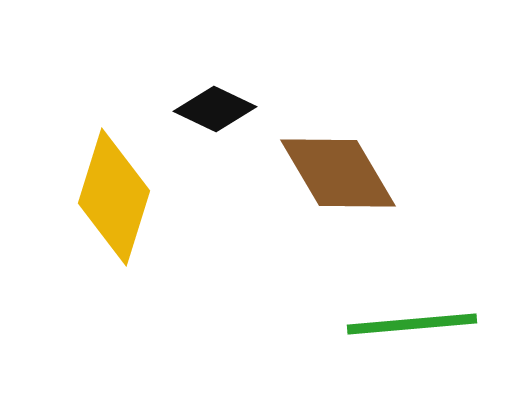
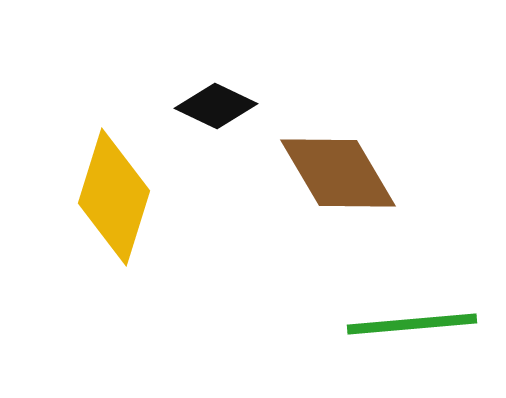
black diamond: moved 1 px right, 3 px up
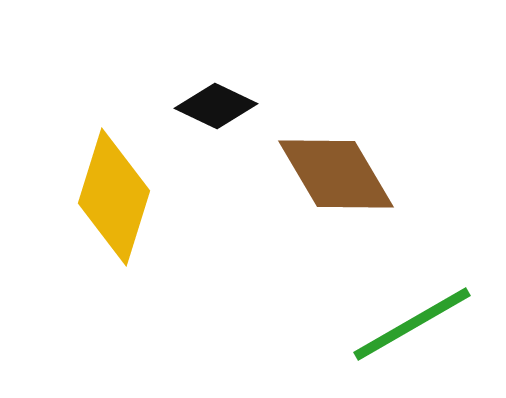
brown diamond: moved 2 px left, 1 px down
green line: rotated 25 degrees counterclockwise
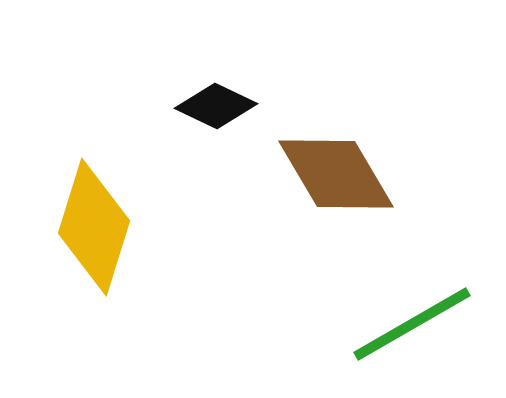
yellow diamond: moved 20 px left, 30 px down
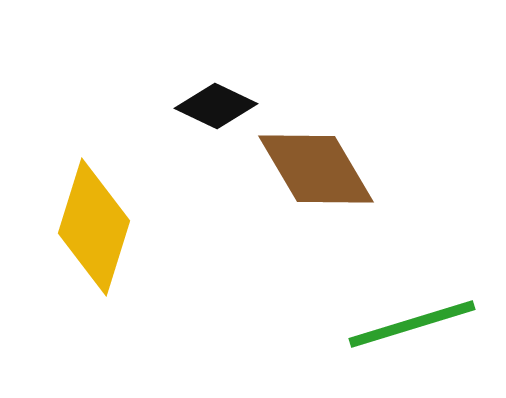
brown diamond: moved 20 px left, 5 px up
green line: rotated 13 degrees clockwise
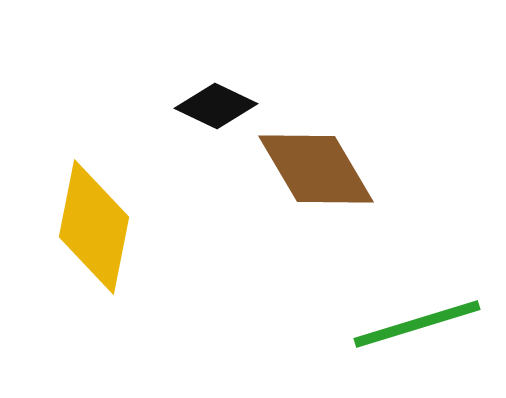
yellow diamond: rotated 6 degrees counterclockwise
green line: moved 5 px right
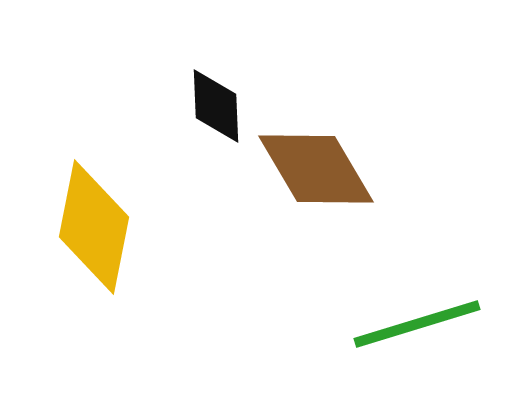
black diamond: rotated 62 degrees clockwise
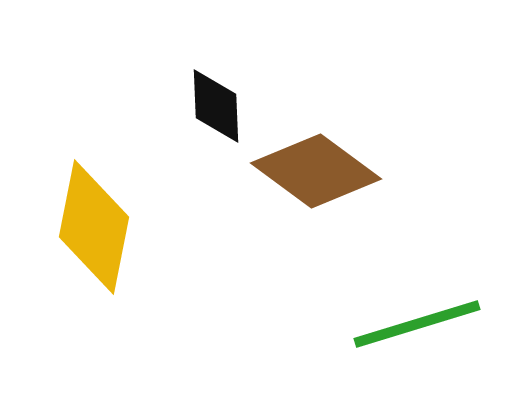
brown diamond: moved 2 px down; rotated 23 degrees counterclockwise
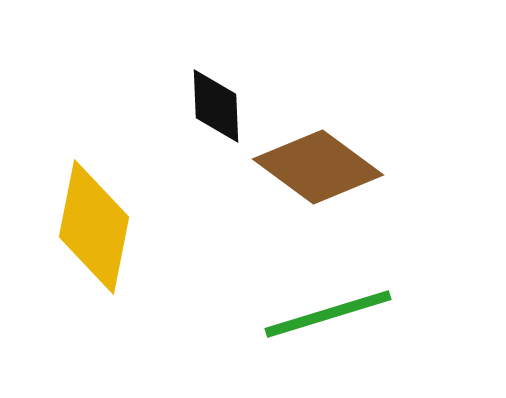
brown diamond: moved 2 px right, 4 px up
green line: moved 89 px left, 10 px up
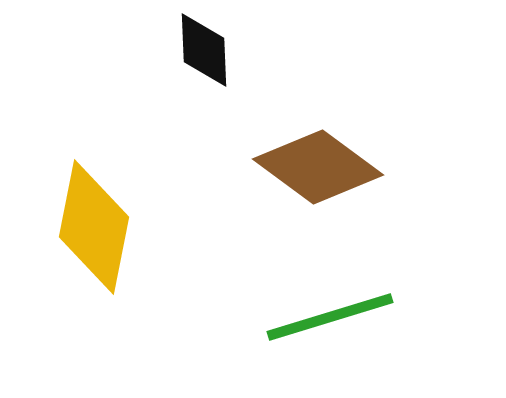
black diamond: moved 12 px left, 56 px up
green line: moved 2 px right, 3 px down
